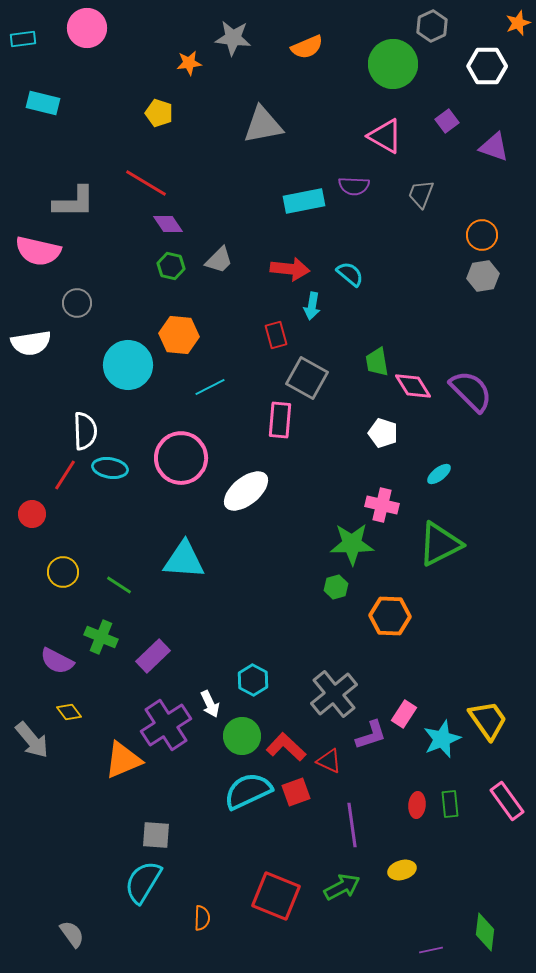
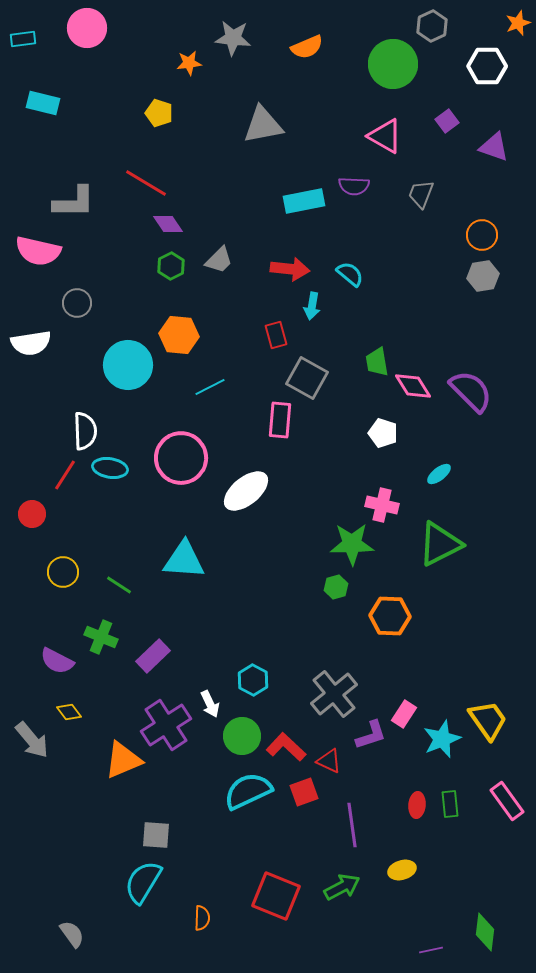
green hexagon at (171, 266): rotated 20 degrees clockwise
red square at (296, 792): moved 8 px right
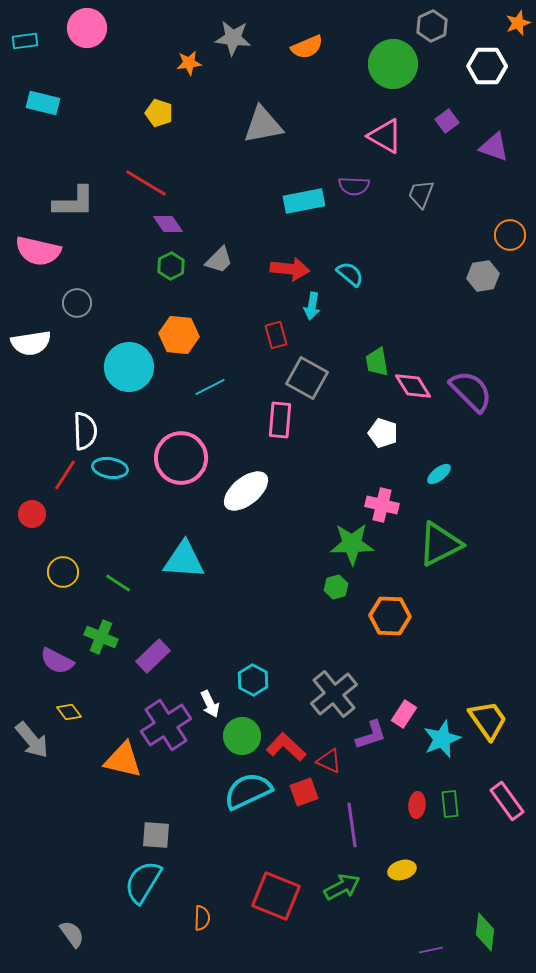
cyan rectangle at (23, 39): moved 2 px right, 2 px down
orange circle at (482, 235): moved 28 px right
cyan circle at (128, 365): moved 1 px right, 2 px down
green line at (119, 585): moved 1 px left, 2 px up
orange triangle at (123, 760): rotated 36 degrees clockwise
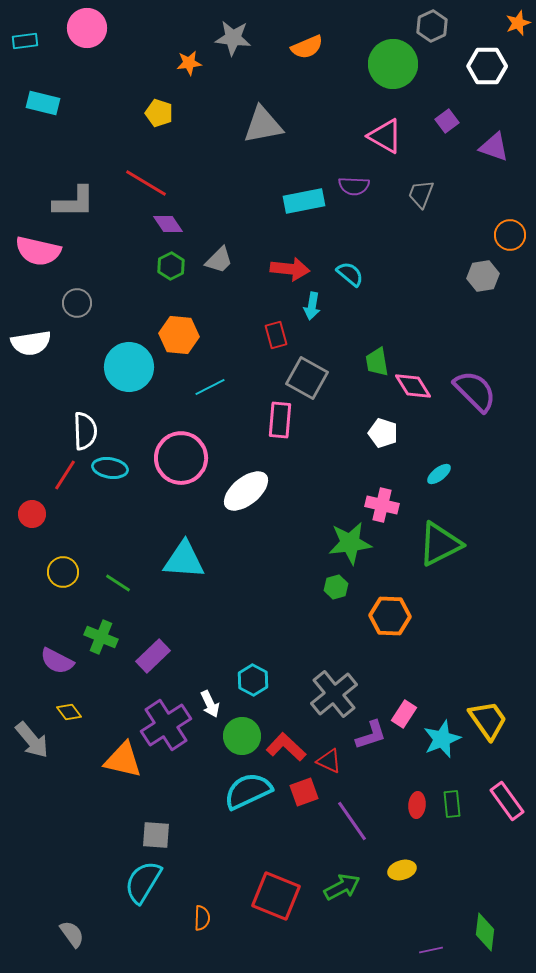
purple semicircle at (471, 391): moved 4 px right
green star at (352, 544): moved 2 px left, 1 px up; rotated 6 degrees counterclockwise
green rectangle at (450, 804): moved 2 px right
purple line at (352, 825): moved 4 px up; rotated 27 degrees counterclockwise
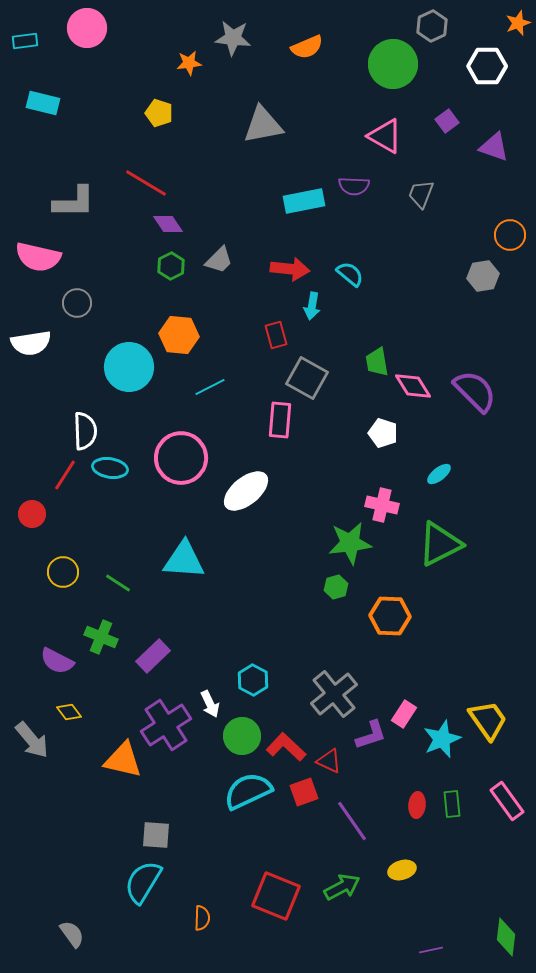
pink semicircle at (38, 251): moved 6 px down
green diamond at (485, 932): moved 21 px right, 5 px down
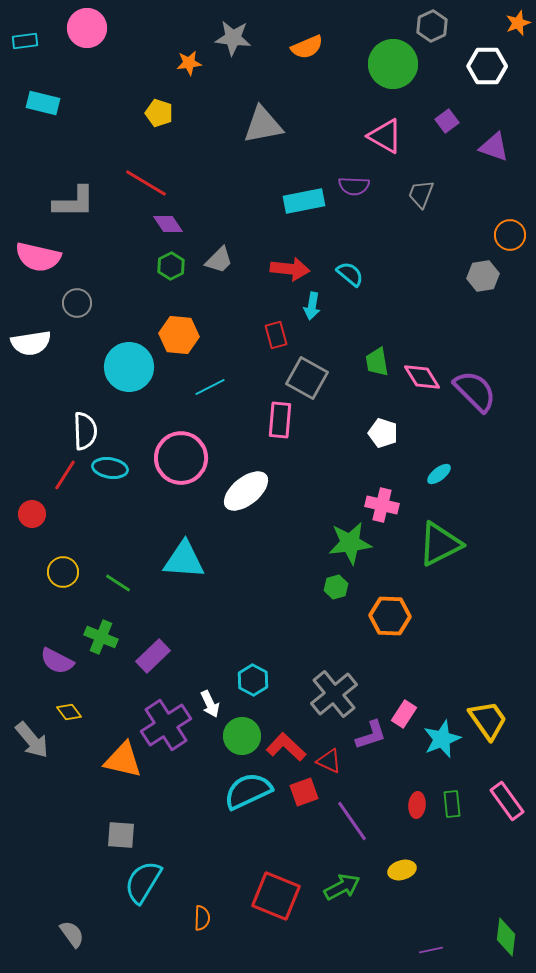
pink diamond at (413, 386): moved 9 px right, 9 px up
gray square at (156, 835): moved 35 px left
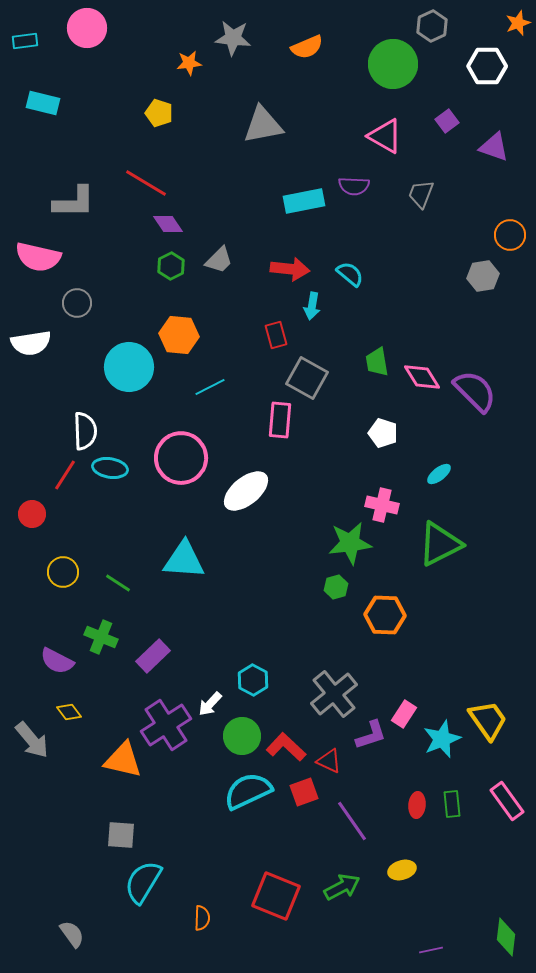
orange hexagon at (390, 616): moved 5 px left, 1 px up
white arrow at (210, 704): rotated 68 degrees clockwise
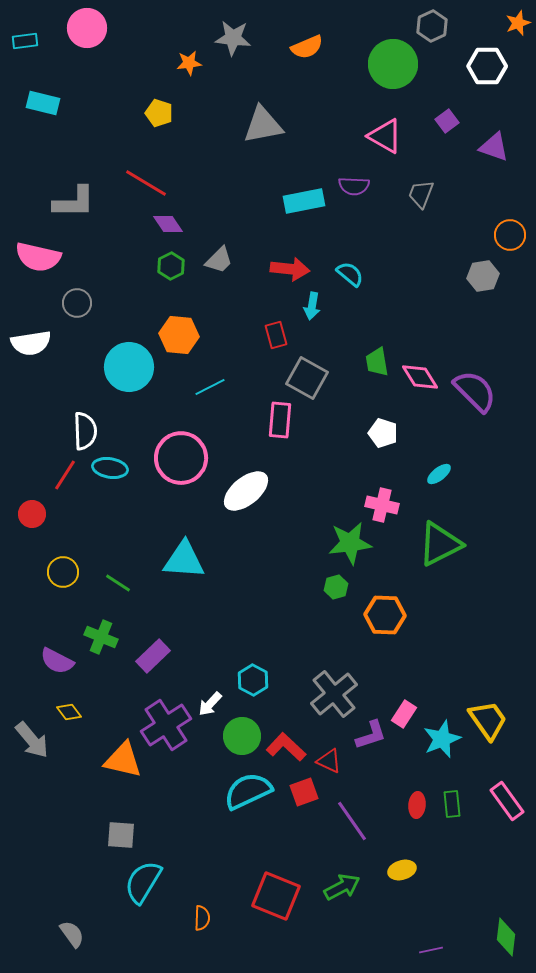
pink diamond at (422, 377): moved 2 px left
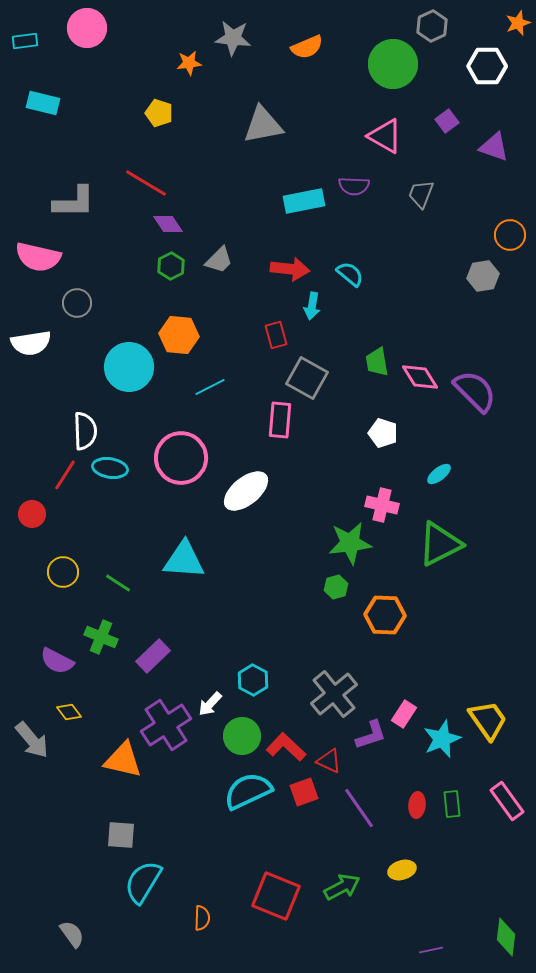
purple line at (352, 821): moved 7 px right, 13 px up
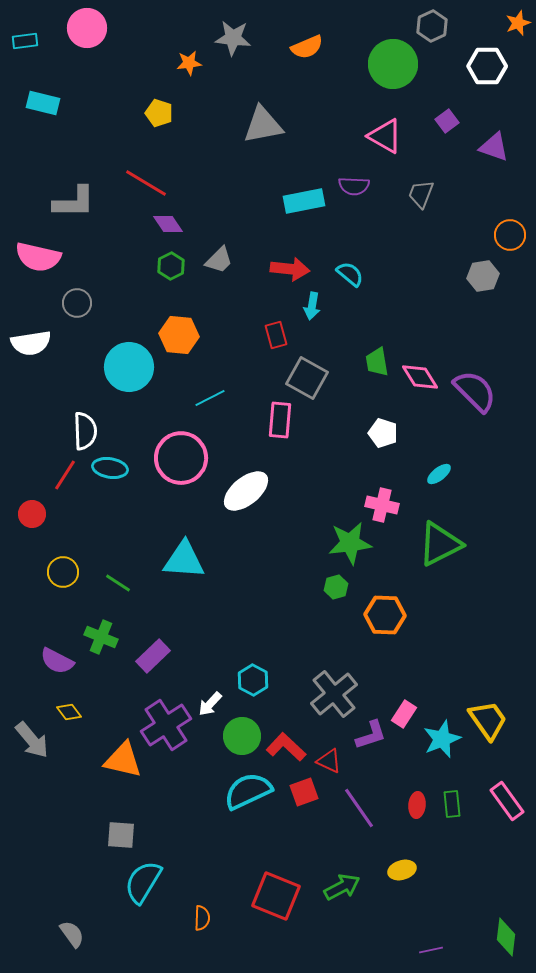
cyan line at (210, 387): moved 11 px down
